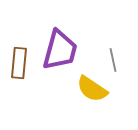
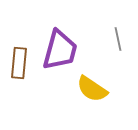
gray line: moved 5 px right, 21 px up
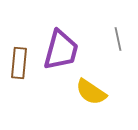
purple trapezoid: moved 1 px right
yellow semicircle: moved 1 px left, 3 px down
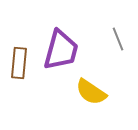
gray line: rotated 10 degrees counterclockwise
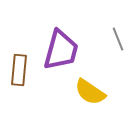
brown rectangle: moved 7 px down
yellow semicircle: moved 1 px left
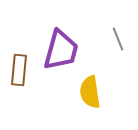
yellow semicircle: rotated 48 degrees clockwise
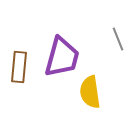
purple trapezoid: moved 1 px right, 7 px down
brown rectangle: moved 3 px up
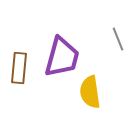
brown rectangle: moved 1 px down
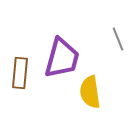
purple trapezoid: moved 1 px down
brown rectangle: moved 1 px right, 5 px down
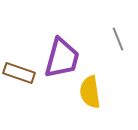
brown rectangle: moved 1 px left; rotated 76 degrees counterclockwise
